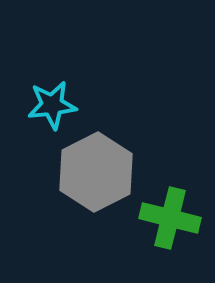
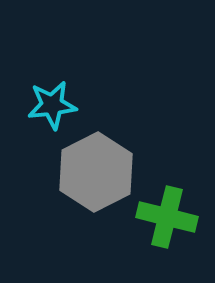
green cross: moved 3 px left, 1 px up
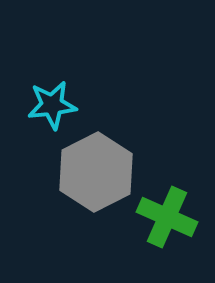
green cross: rotated 10 degrees clockwise
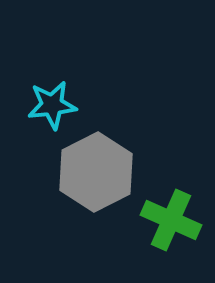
green cross: moved 4 px right, 3 px down
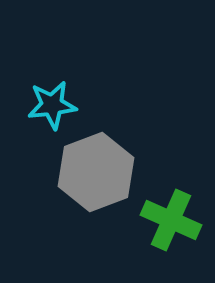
gray hexagon: rotated 6 degrees clockwise
